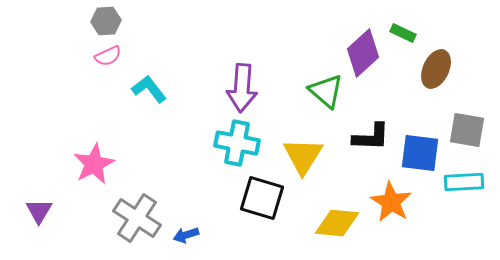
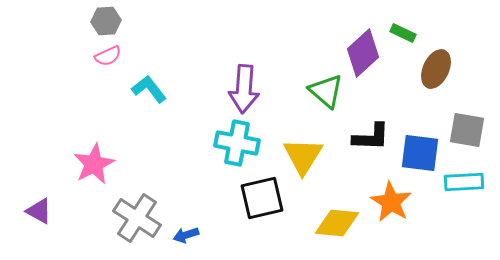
purple arrow: moved 2 px right, 1 px down
black square: rotated 30 degrees counterclockwise
purple triangle: rotated 32 degrees counterclockwise
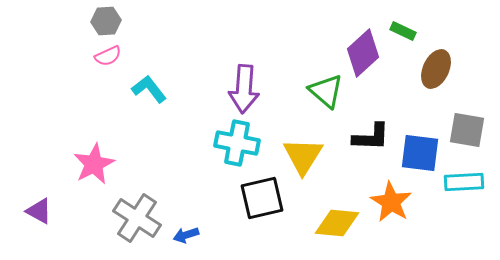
green rectangle: moved 2 px up
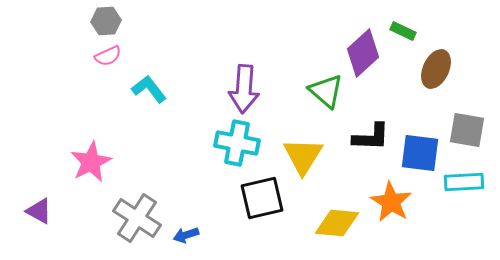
pink star: moved 3 px left, 2 px up
